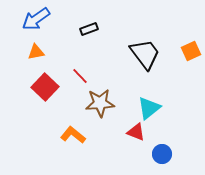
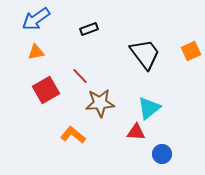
red square: moved 1 px right, 3 px down; rotated 16 degrees clockwise
red triangle: rotated 18 degrees counterclockwise
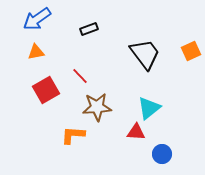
blue arrow: moved 1 px right
brown star: moved 3 px left, 4 px down
orange L-shape: rotated 35 degrees counterclockwise
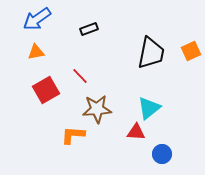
black trapezoid: moved 6 px right, 1 px up; rotated 48 degrees clockwise
brown star: moved 2 px down
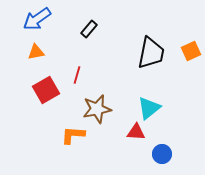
black rectangle: rotated 30 degrees counterclockwise
red line: moved 3 px left, 1 px up; rotated 60 degrees clockwise
brown star: rotated 8 degrees counterclockwise
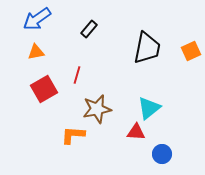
black trapezoid: moved 4 px left, 5 px up
red square: moved 2 px left, 1 px up
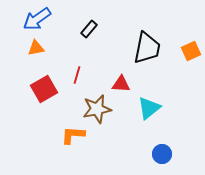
orange triangle: moved 4 px up
red triangle: moved 15 px left, 48 px up
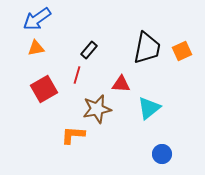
black rectangle: moved 21 px down
orange square: moved 9 px left
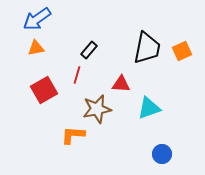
red square: moved 1 px down
cyan triangle: rotated 20 degrees clockwise
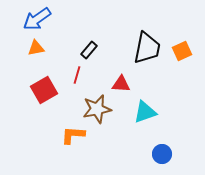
cyan triangle: moved 4 px left, 4 px down
